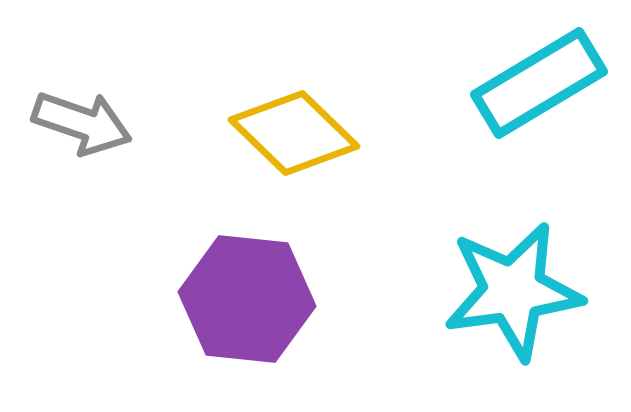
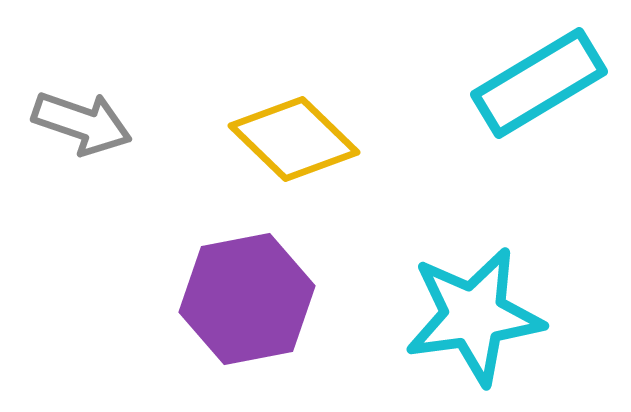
yellow diamond: moved 6 px down
cyan star: moved 39 px left, 25 px down
purple hexagon: rotated 17 degrees counterclockwise
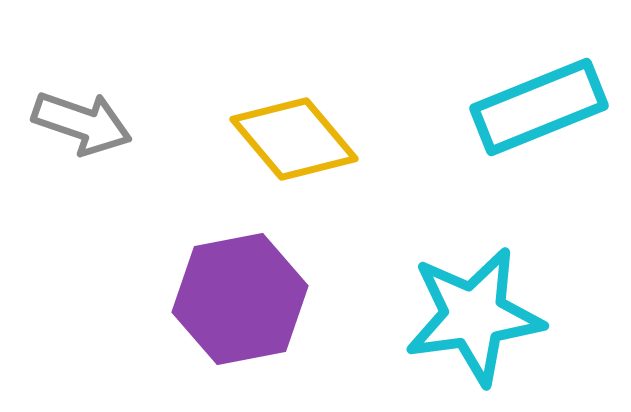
cyan rectangle: moved 24 px down; rotated 9 degrees clockwise
yellow diamond: rotated 6 degrees clockwise
purple hexagon: moved 7 px left
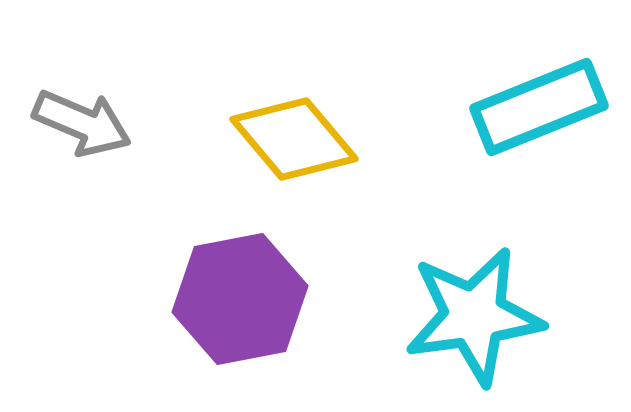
gray arrow: rotated 4 degrees clockwise
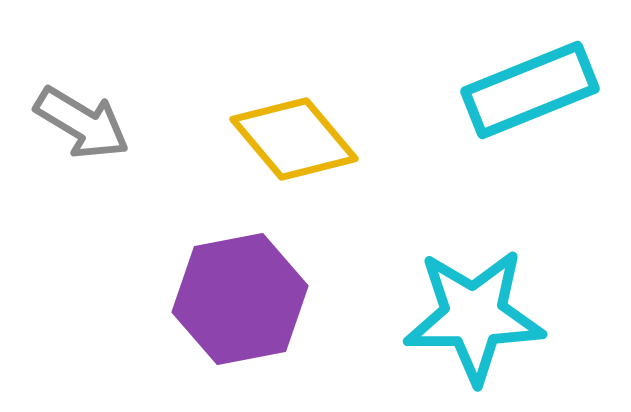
cyan rectangle: moved 9 px left, 17 px up
gray arrow: rotated 8 degrees clockwise
cyan star: rotated 7 degrees clockwise
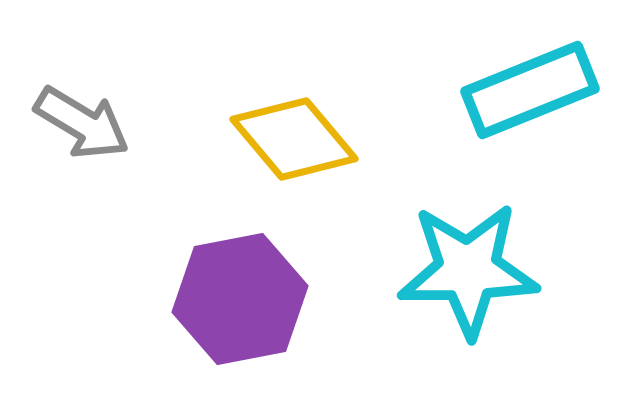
cyan star: moved 6 px left, 46 px up
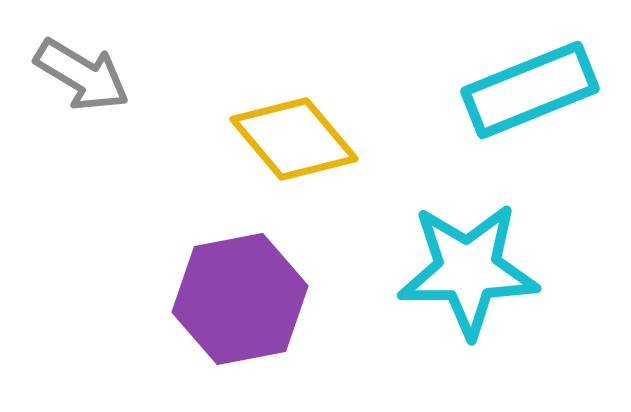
gray arrow: moved 48 px up
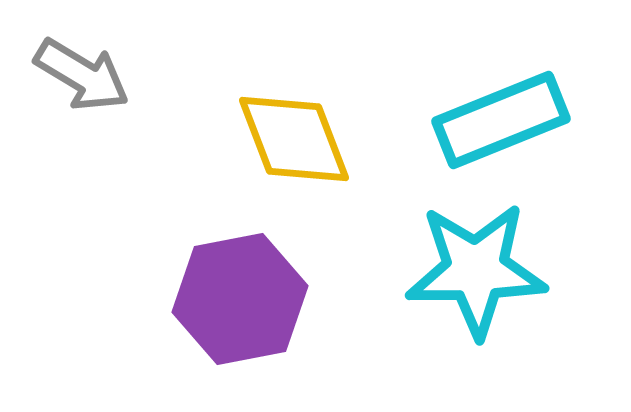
cyan rectangle: moved 29 px left, 30 px down
yellow diamond: rotated 19 degrees clockwise
cyan star: moved 8 px right
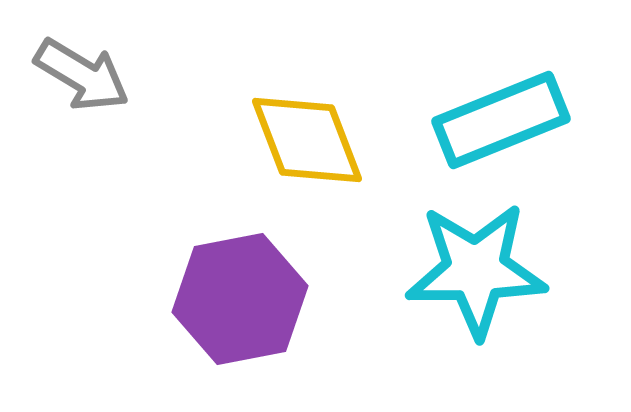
yellow diamond: moved 13 px right, 1 px down
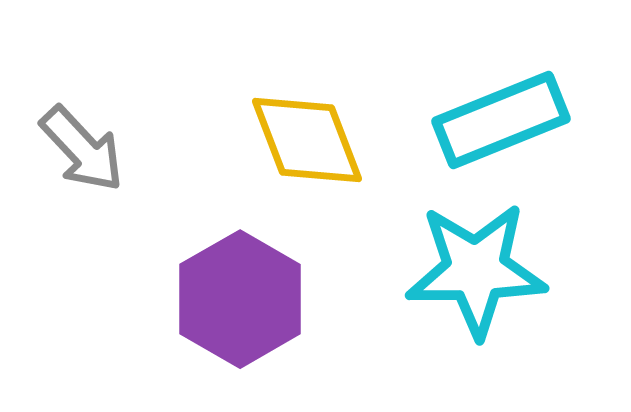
gray arrow: moved 74 px down; rotated 16 degrees clockwise
purple hexagon: rotated 19 degrees counterclockwise
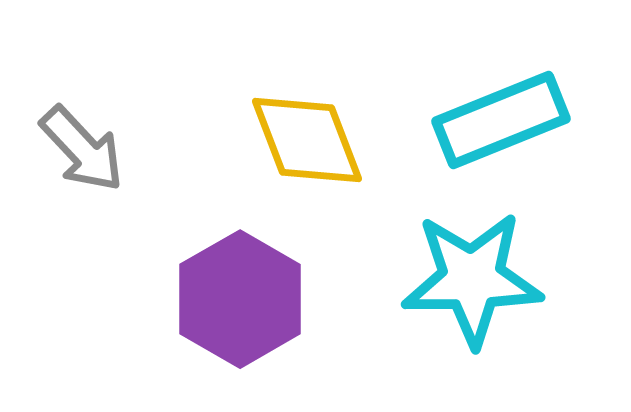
cyan star: moved 4 px left, 9 px down
